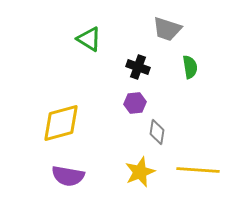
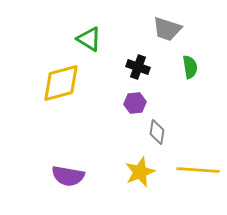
yellow diamond: moved 40 px up
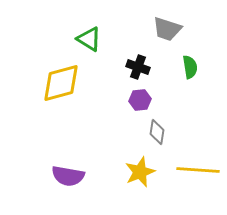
purple hexagon: moved 5 px right, 3 px up
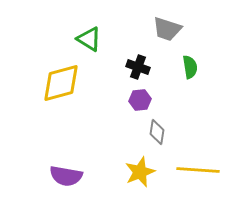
purple semicircle: moved 2 px left
